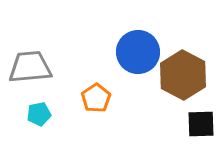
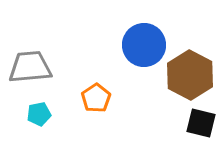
blue circle: moved 6 px right, 7 px up
brown hexagon: moved 7 px right
black square: moved 1 px up; rotated 16 degrees clockwise
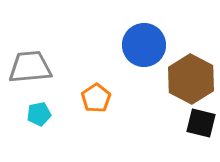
brown hexagon: moved 1 px right, 4 px down
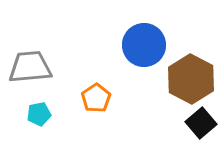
black square: rotated 36 degrees clockwise
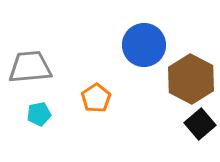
black square: moved 1 px left, 1 px down
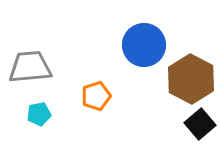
orange pentagon: moved 2 px up; rotated 16 degrees clockwise
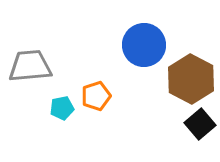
gray trapezoid: moved 1 px up
cyan pentagon: moved 23 px right, 6 px up
